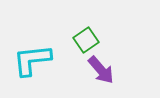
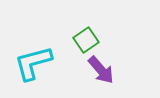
cyan L-shape: moved 1 px right, 3 px down; rotated 9 degrees counterclockwise
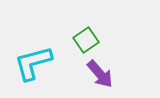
purple arrow: moved 1 px left, 4 px down
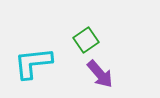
cyan L-shape: rotated 9 degrees clockwise
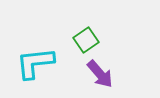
cyan L-shape: moved 2 px right
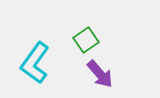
cyan L-shape: rotated 48 degrees counterclockwise
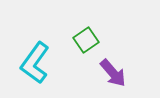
purple arrow: moved 13 px right, 1 px up
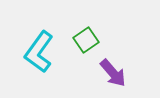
cyan L-shape: moved 4 px right, 11 px up
